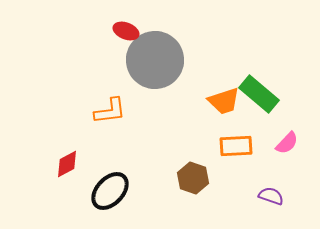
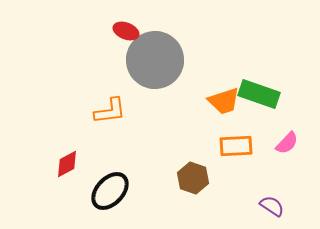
green rectangle: rotated 21 degrees counterclockwise
purple semicircle: moved 1 px right, 10 px down; rotated 15 degrees clockwise
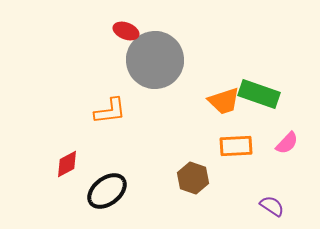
black ellipse: moved 3 px left; rotated 9 degrees clockwise
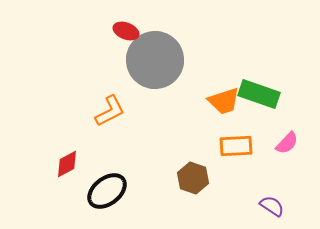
orange L-shape: rotated 20 degrees counterclockwise
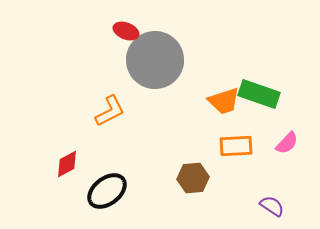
brown hexagon: rotated 24 degrees counterclockwise
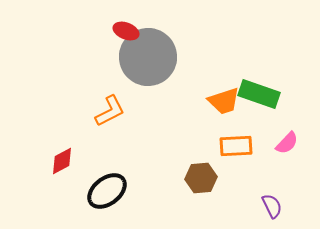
gray circle: moved 7 px left, 3 px up
red diamond: moved 5 px left, 3 px up
brown hexagon: moved 8 px right
purple semicircle: rotated 30 degrees clockwise
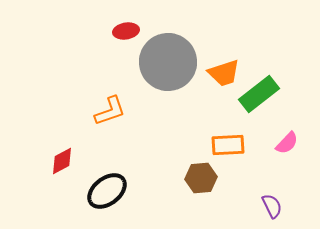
red ellipse: rotated 30 degrees counterclockwise
gray circle: moved 20 px right, 5 px down
green rectangle: rotated 57 degrees counterclockwise
orange trapezoid: moved 28 px up
orange L-shape: rotated 8 degrees clockwise
orange rectangle: moved 8 px left, 1 px up
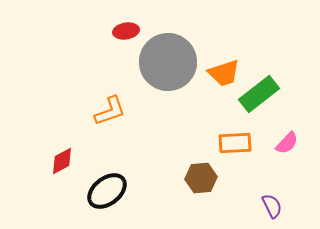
orange rectangle: moved 7 px right, 2 px up
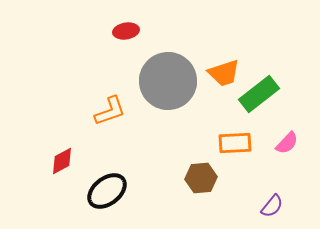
gray circle: moved 19 px down
purple semicircle: rotated 65 degrees clockwise
